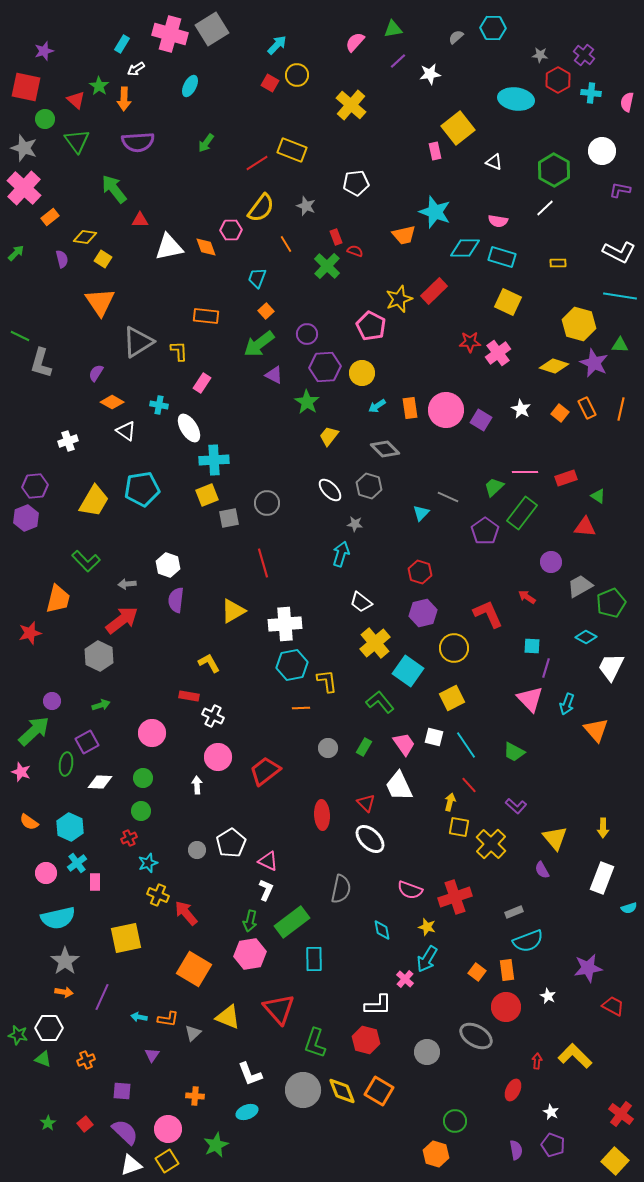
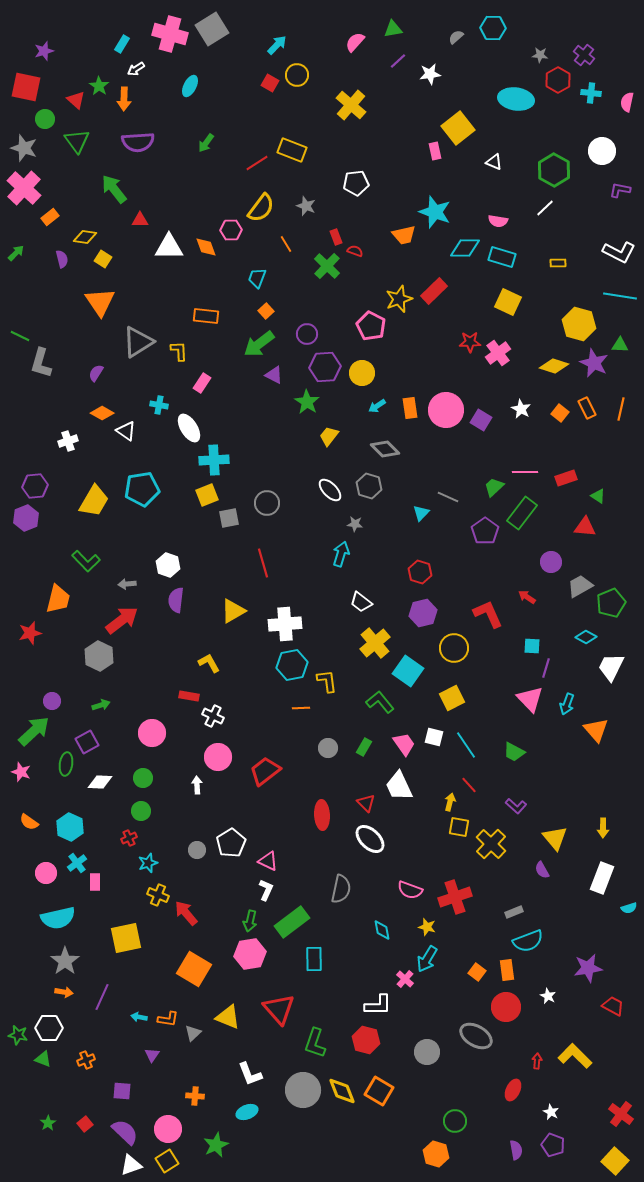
white triangle at (169, 247): rotated 12 degrees clockwise
orange diamond at (112, 402): moved 10 px left, 11 px down
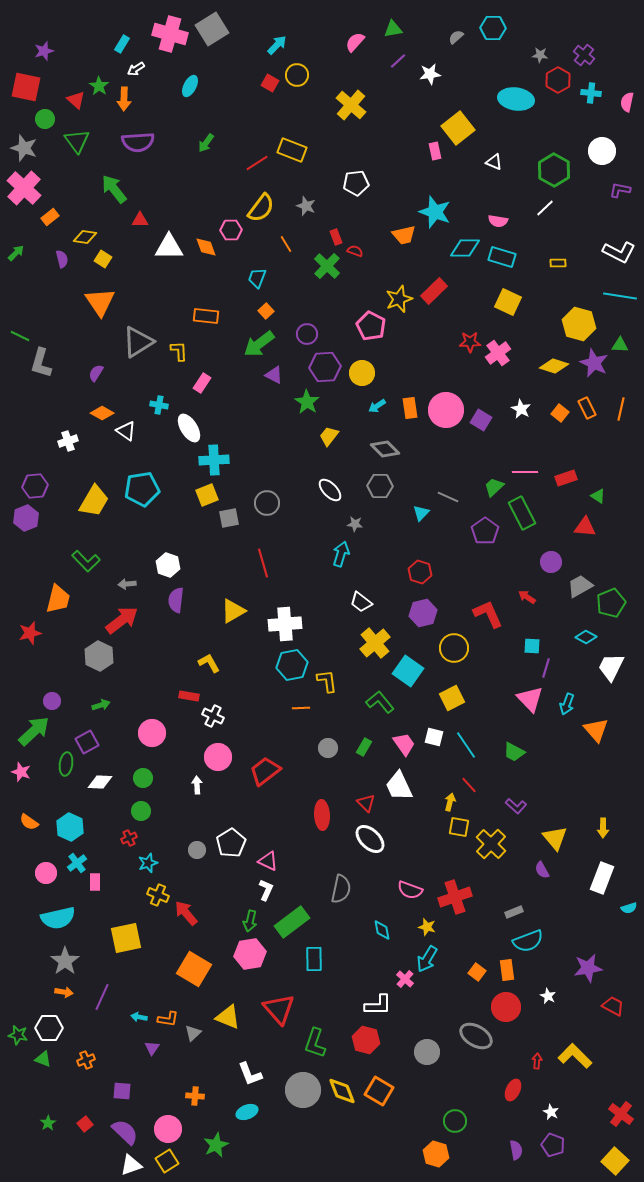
gray hexagon at (369, 486): moved 11 px right; rotated 15 degrees counterclockwise
green rectangle at (522, 513): rotated 64 degrees counterclockwise
purple triangle at (152, 1055): moved 7 px up
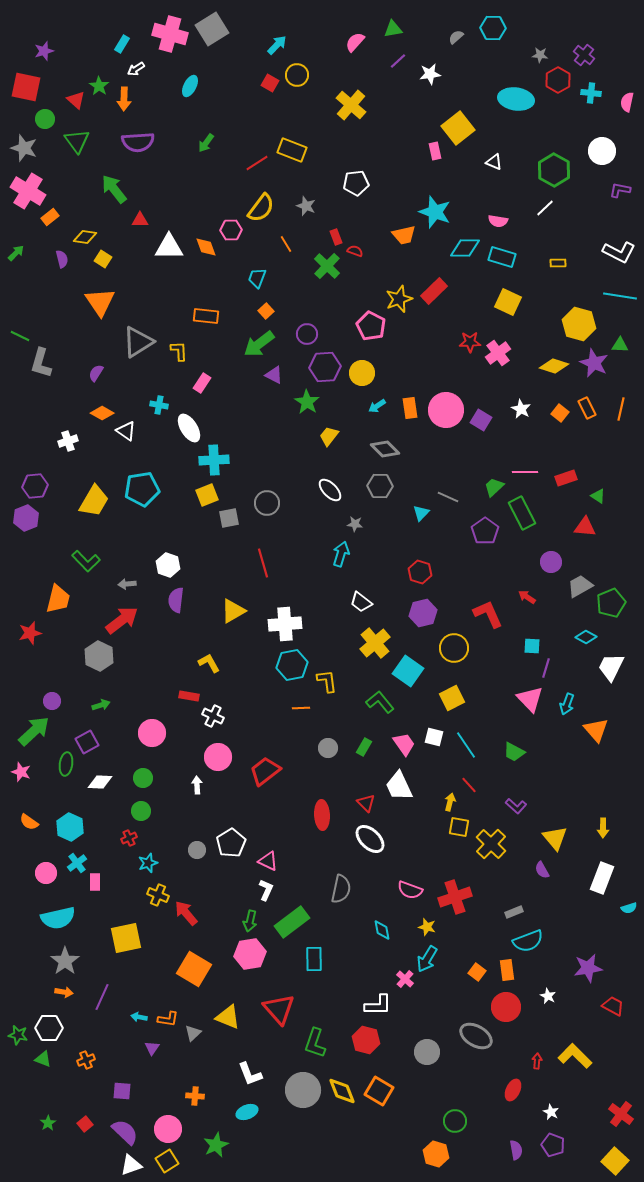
pink cross at (24, 188): moved 4 px right, 3 px down; rotated 12 degrees counterclockwise
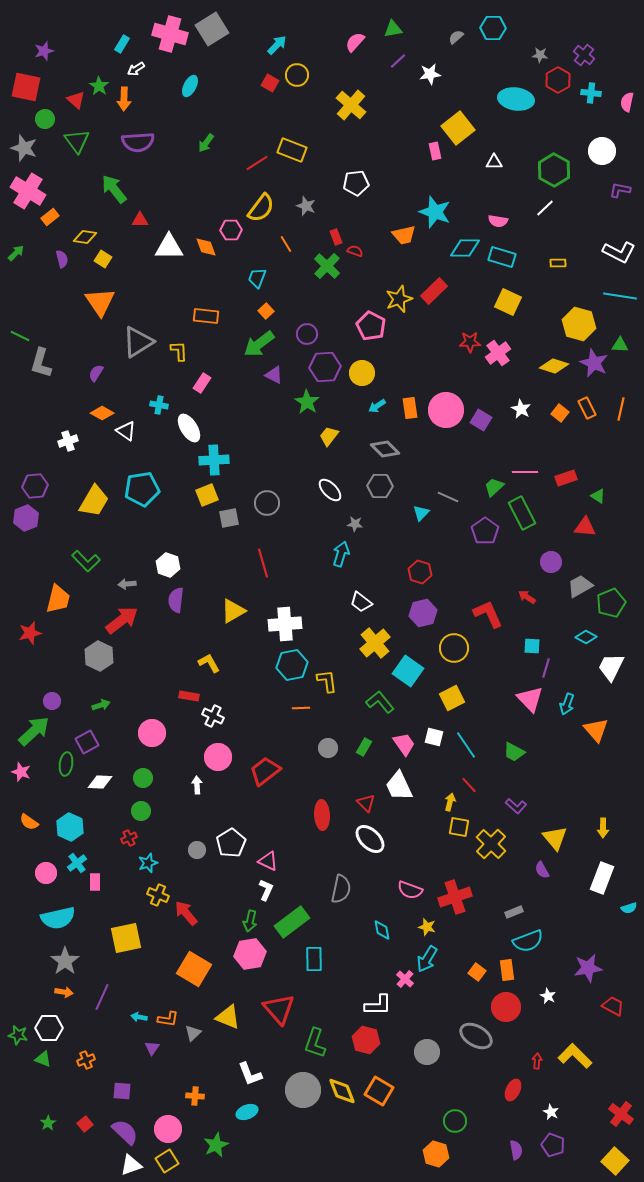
white triangle at (494, 162): rotated 24 degrees counterclockwise
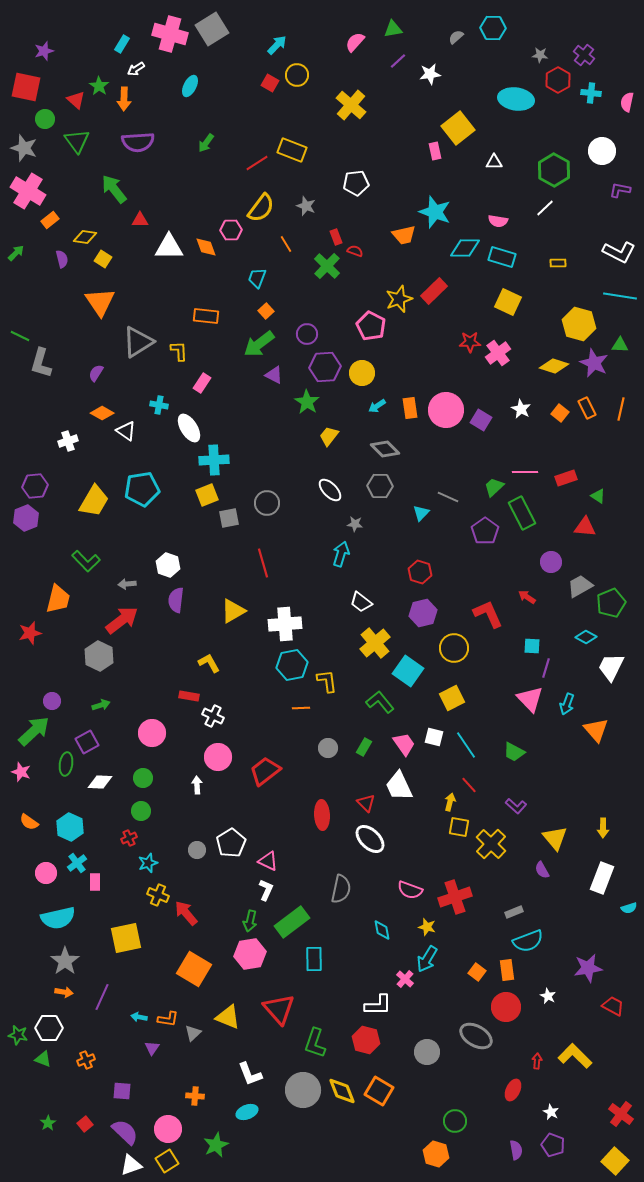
orange rectangle at (50, 217): moved 3 px down
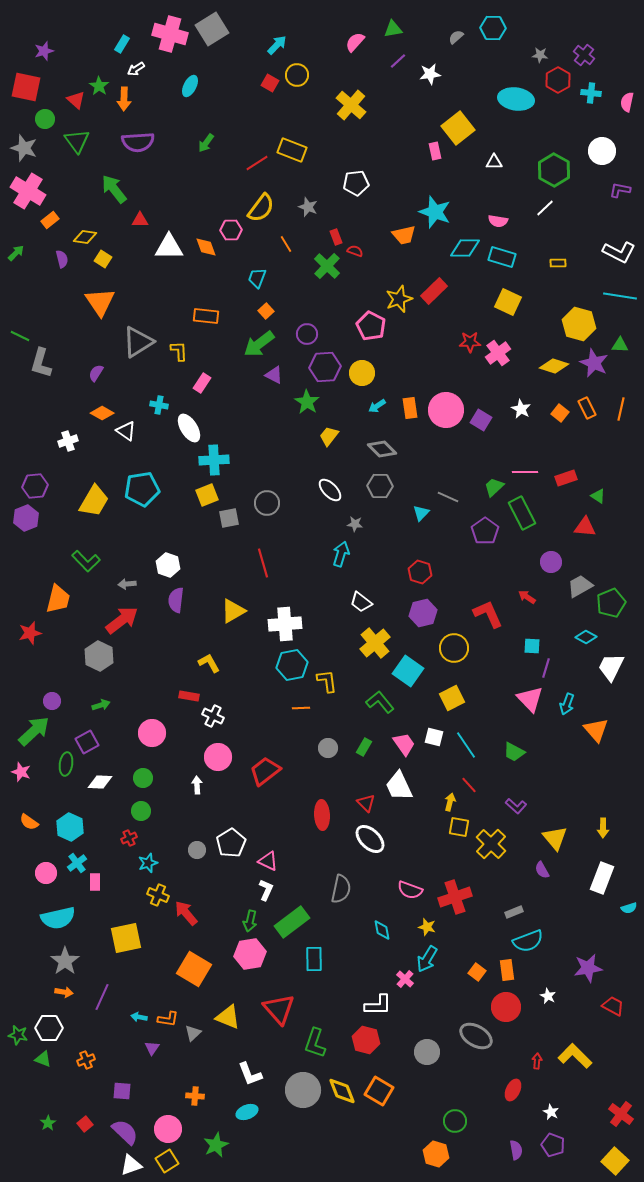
gray star at (306, 206): moved 2 px right, 1 px down
gray diamond at (385, 449): moved 3 px left
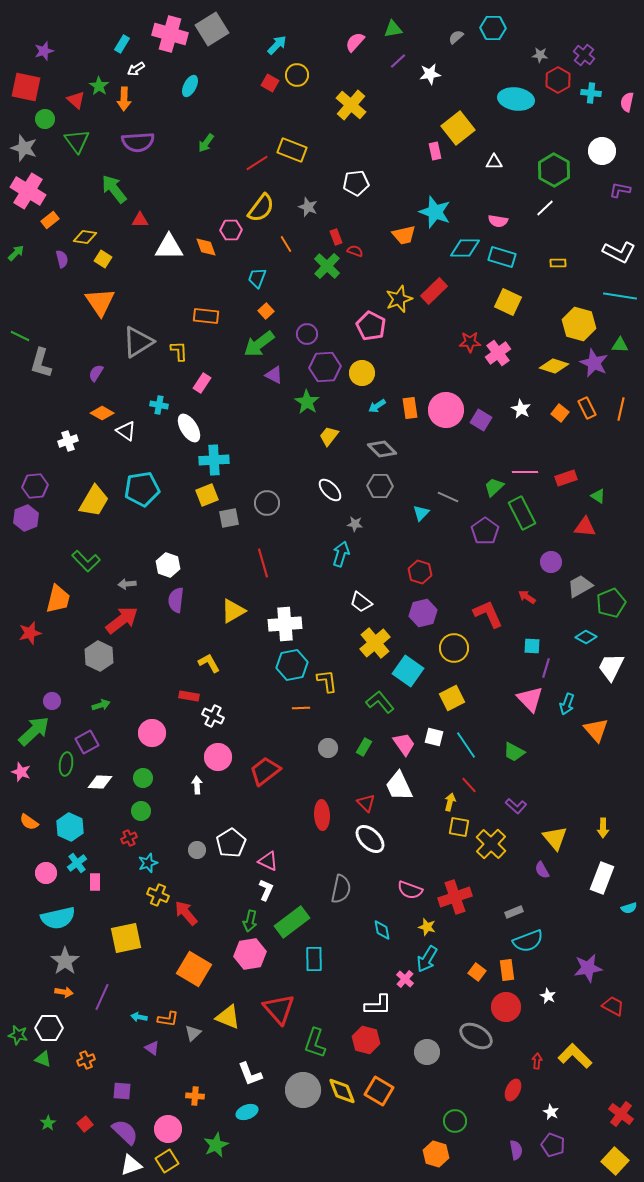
purple triangle at (152, 1048): rotated 28 degrees counterclockwise
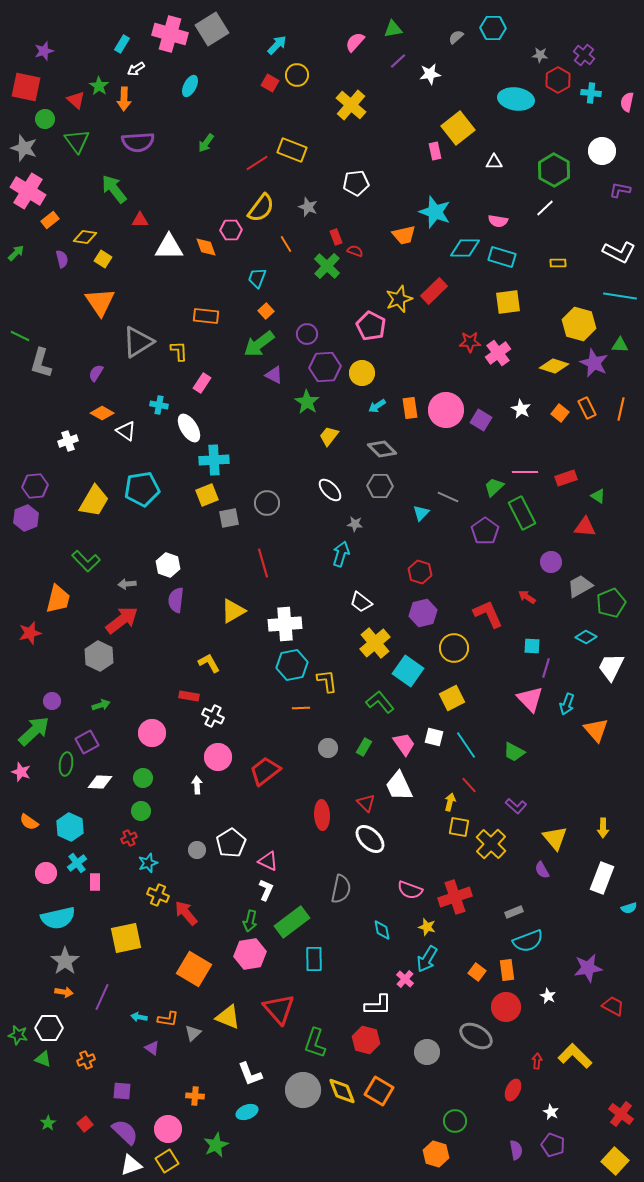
yellow square at (508, 302): rotated 32 degrees counterclockwise
